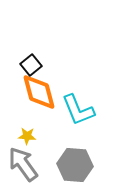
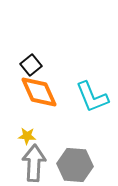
orange diamond: rotated 9 degrees counterclockwise
cyan L-shape: moved 14 px right, 13 px up
gray arrow: moved 11 px right, 1 px up; rotated 39 degrees clockwise
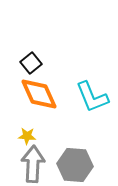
black square: moved 2 px up
orange diamond: moved 2 px down
gray arrow: moved 1 px left, 1 px down
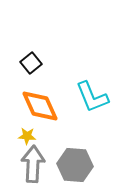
orange diamond: moved 1 px right, 12 px down
